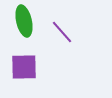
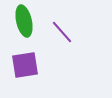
purple square: moved 1 px right, 2 px up; rotated 8 degrees counterclockwise
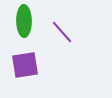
green ellipse: rotated 12 degrees clockwise
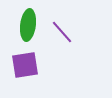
green ellipse: moved 4 px right, 4 px down; rotated 8 degrees clockwise
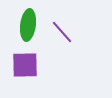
purple square: rotated 8 degrees clockwise
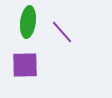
green ellipse: moved 3 px up
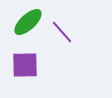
green ellipse: rotated 40 degrees clockwise
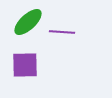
purple line: rotated 45 degrees counterclockwise
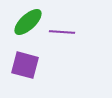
purple square: rotated 16 degrees clockwise
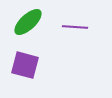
purple line: moved 13 px right, 5 px up
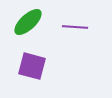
purple square: moved 7 px right, 1 px down
